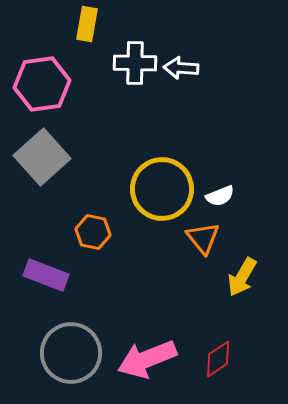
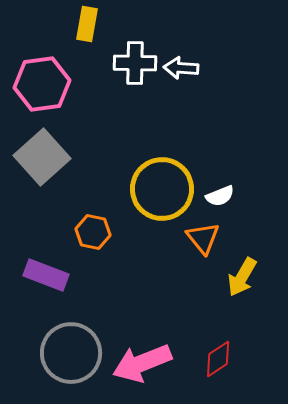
pink arrow: moved 5 px left, 4 px down
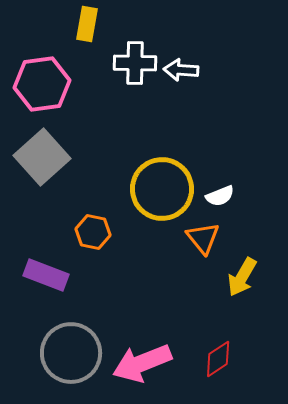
white arrow: moved 2 px down
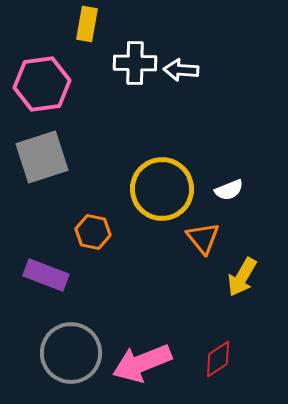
gray square: rotated 24 degrees clockwise
white semicircle: moved 9 px right, 6 px up
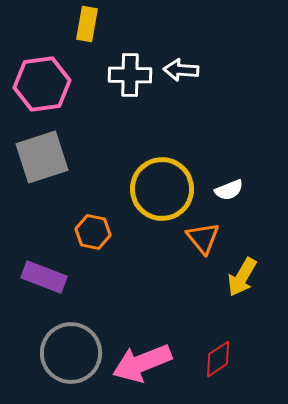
white cross: moved 5 px left, 12 px down
purple rectangle: moved 2 px left, 2 px down
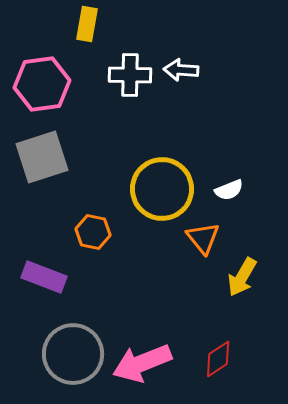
gray circle: moved 2 px right, 1 px down
